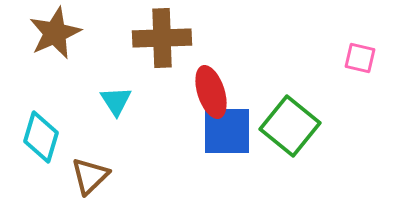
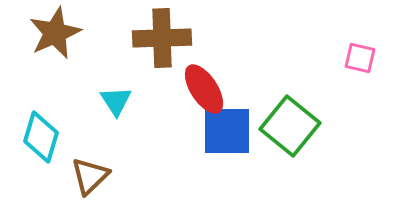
red ellipse: moved 7 px left, 3 px up; rotated 15 degrees counterclockwise
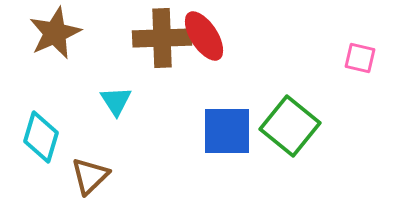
red ellipse: moved 53 px up
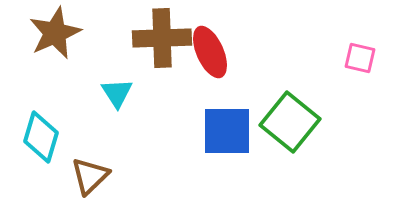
red ellipse: moved 6 px right, 16 px down; rotated 9 degrees clockwise
cyan triangle: moved 1 px right, 8 px up
green square: moved 4 px up
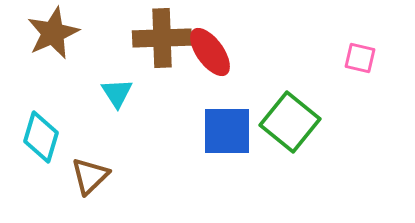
brown star: moved 2 px left
red ellipse: rotated 12 degrees counterclockwise
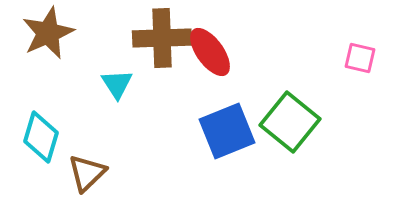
brown star: moved 5 px left
cyan triangle: moved 9 px up
blue square: rotated 22 degrees counterclockwise
brown triangle: moved 3 px left, 3 px up
